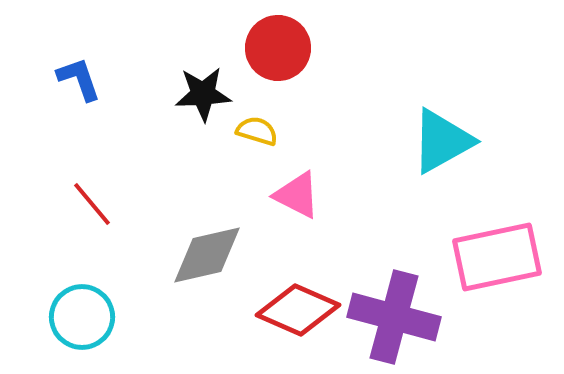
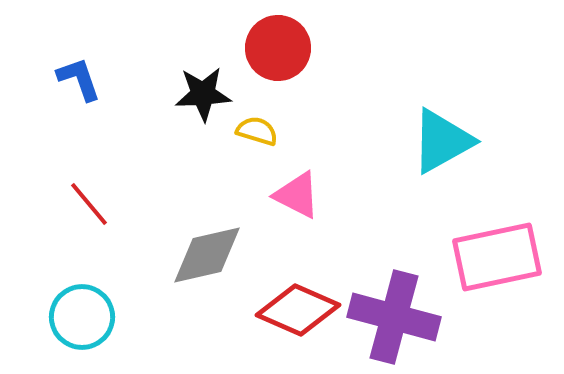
red line: moved 3 px left
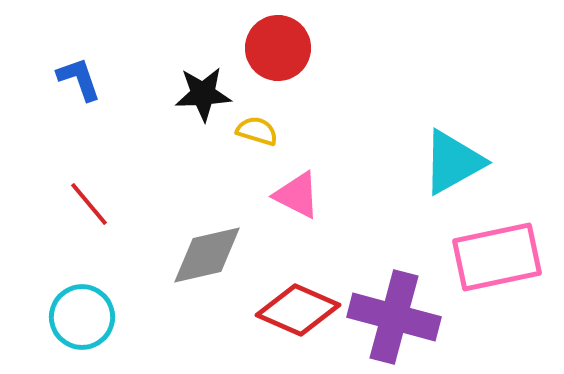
cyan triangle: moved 11 px right, 21 px down
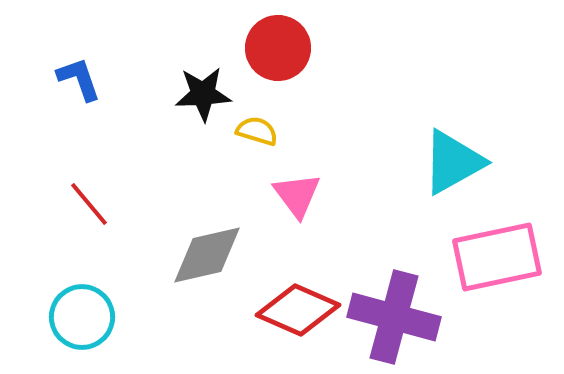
pink triangle: rotated 26 degrees clockwise
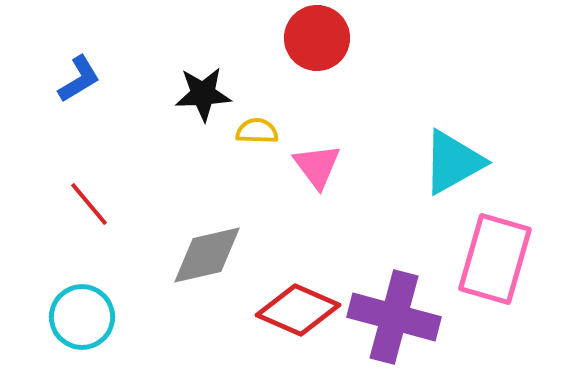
red circle: moved 39 px right, 10 px up
blue L-shape: rotated 78 degrees clockwise
yellow semicircle: rotated 15 degrees counterclockwise
pink triangle: moved 20 px right, 29 px up
pink rectangle: moved 2 px left, 2 px down; rotated 62 degrees counterclockwise
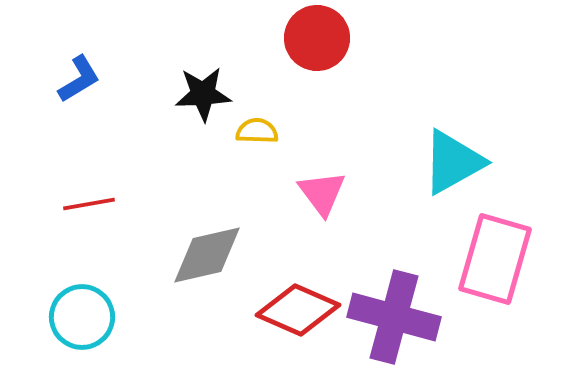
pink triangle: moved 5 px right, 27 px down
red line: rotated 60 degrees counterclockwise
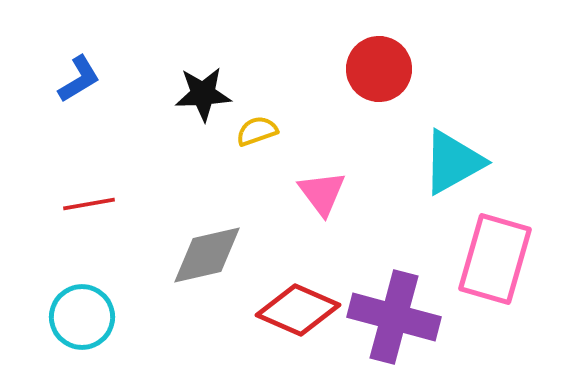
red circle: moved 62 px right, 31 px down
yellow semicircle: rotated 21 degrees counterclockwise
